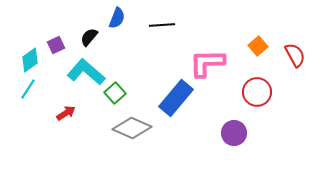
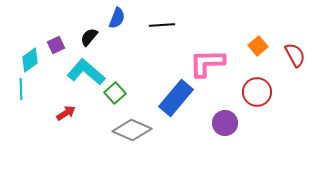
cyan line: moved 7 px left; rotated 35 degrees counterclockwise
gray diamond: moved 2 px down
purple circle: moved 9 px left, 10 px up
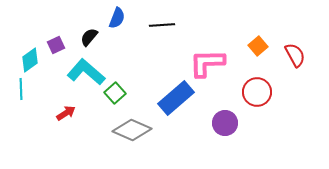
blue rectangle: rotated 9 degrees clockwise
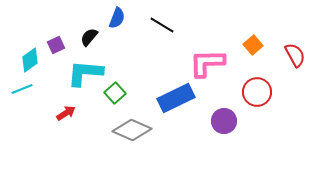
black line: rotated 35 degrees clockwise
orange square: moved 5 px left, 1 px up
cyan L-shape: moved 1 px left, 1 px down; rotated 36 degrees counterclockwise
cyan line: moved 1 px right; rotated 70 degrees clockwise
blue rectangle: rotated 15 degrees clockwise
purple circle: moved 1 px left, 2 px up
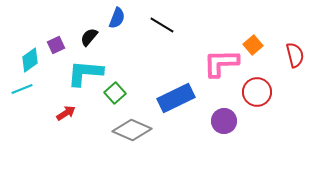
red semicircle: rotated 15 degrees clockwise
pink L-shape: moved 14 px right
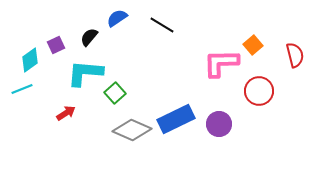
blue semicircle: rotated 145 degrees counterclockwise
red circle: moved 2 px right, 1 px up
blue rectangle: moved 21 px down
purple circle: moved 5 px left, 3 px down
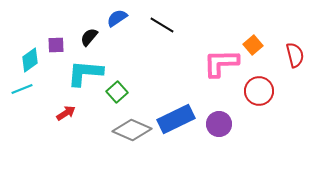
purple square: rotated 24 degrees clockwise
green square: moved 2 px right, 1 px up
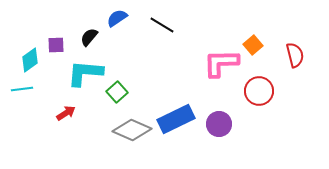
cyan line: rotated 15 degrees clockwise
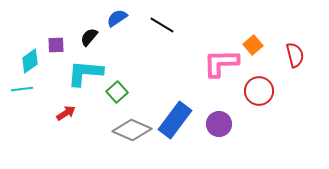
cyan diamond: moved 1 px down
blue rectangle: moved 1 px left, 1 px down; rotated 27 degrees counterclockwise
